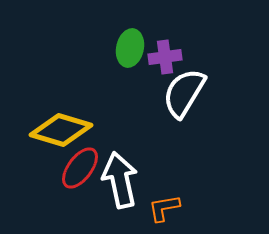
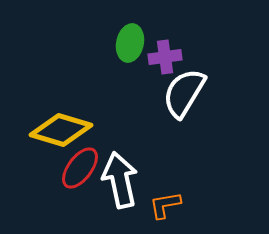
green ellipse: moved 5 px up
orange L-shape: moved 1 px right, 3 px up
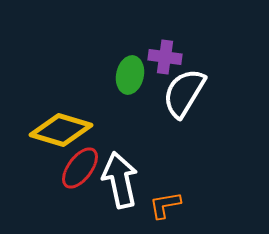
green ellipse: moved 32 px down
purple cross: rotated 16 degrees clockwise
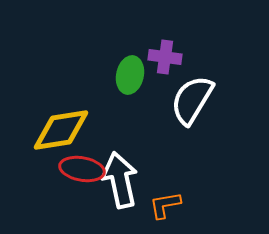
white semicircle: moved 8 px right, 7 px down
yellow diamond: rotated 26 degrees counterclockwise
red ellipse: moved 2 px right, 1 px down; rotated 63 degrees clockwise
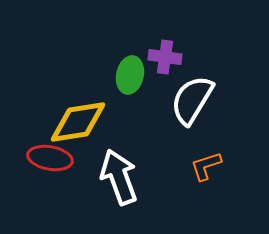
yellow diamond: moved 17 px right, 8 px up
red ellipse: moved 32 px left, 11 px up
white arrow: moved 1 px left, 3 px up; rotated 8 degrees counterclockwise
orange L-shape: moved 41 px right, 39 px up; rotated 8 degrees counterclockwise
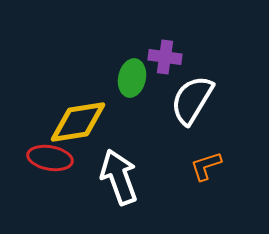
green ellipse: moved 2 px right, 3 px down
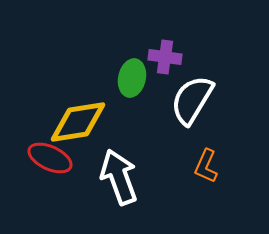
red ellipse: rotated 15 degrees clockwise
orange L-shape: rotated 48 degrees counterclockwise
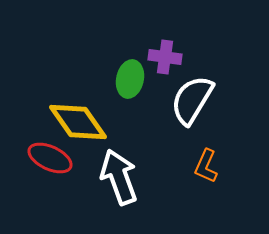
green ellipse: moved 2 px left, 1 px down
yellow diamond: rotated 64 degrees clockwise
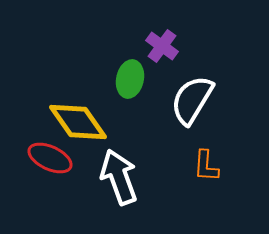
purple cross: moved 3 px left, 11 px up; rotated 28 degrees clockwise
orange L-shape: rotated 20 degrees counterclockwise
